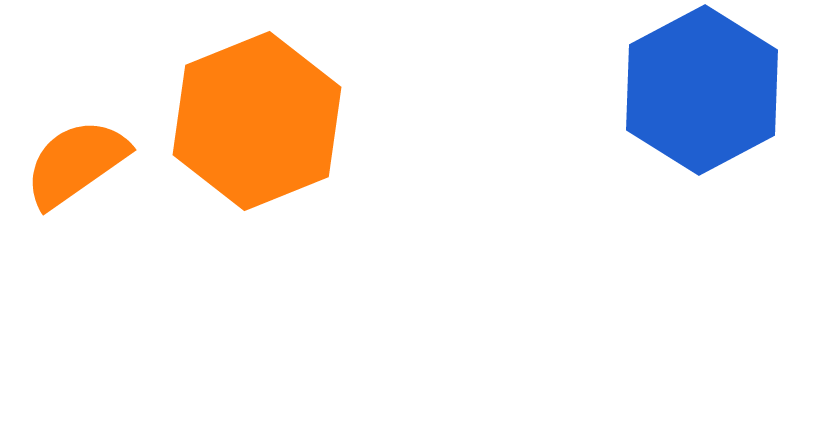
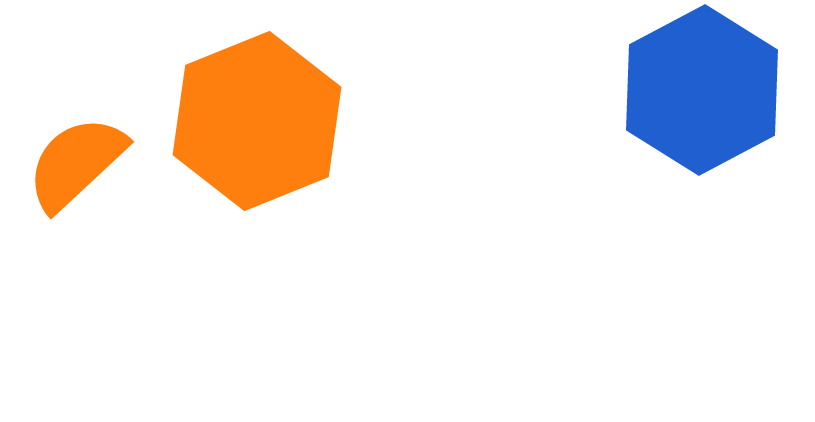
orange semicircle: rotated 8 degrees counterclockwise
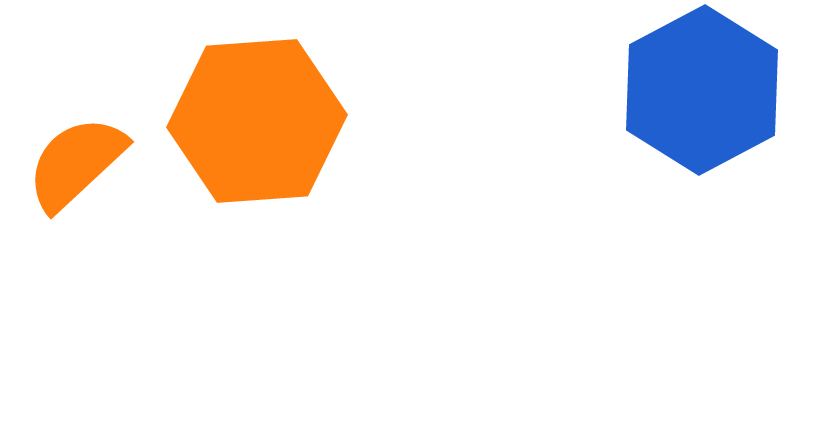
orange hexagon: rotated 18 degrees clockwise
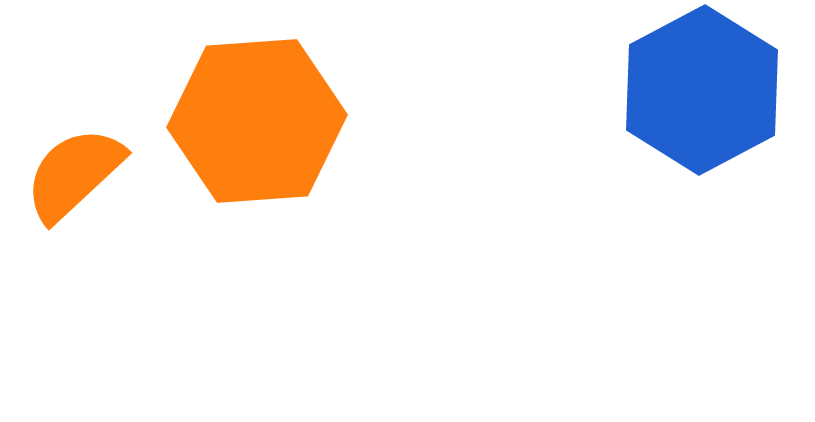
orange semicircle: moved 2 px left, 11 px down
